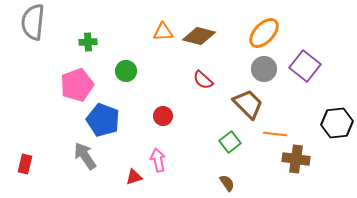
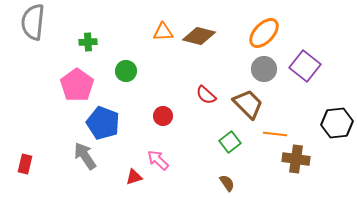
red semicircle: moved 3 px right, 15 px down
pink pentagon: rotated 16 degrees counterclockwise
blue pentagon: moved 3 px down
pink arrow: rotated 35 degrees counterclockwise
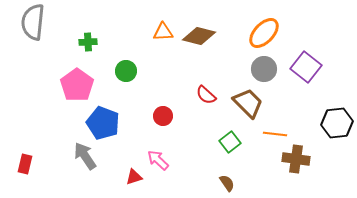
purple square: moved 1 px right, 1 px down
brown trapezoid: moved 1 px up
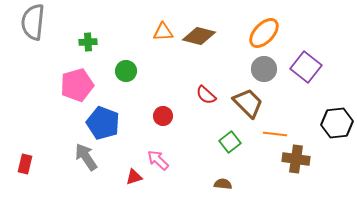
pink pentagon: rotated 20 degrees clockwise
gray arrow: moved 1 px right, 1 px down
brown semicircle: moved 4 px left, 1 px down; rotated 48 degrees counterclockwise
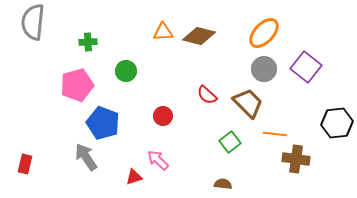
red semicircle: moved 1 px right
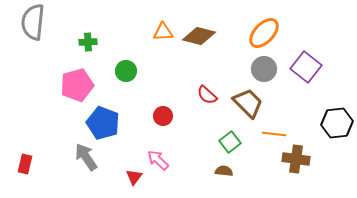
orange line: moved 1 px left
red triangle: rotated 36 degrees counterclockwise
brown semicircle: moved 1 px right, 13 px up
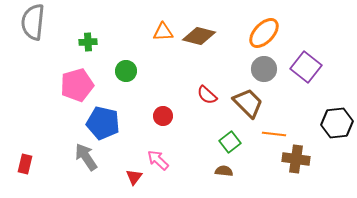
blue pentagon: rotated 8 degrees counterclockwise
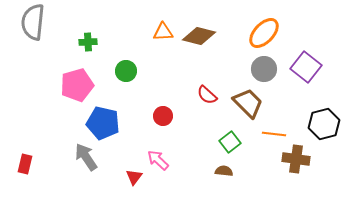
black hexagon: moved 13 px left, 1 px down; rotated 8 degrees counterclockwise
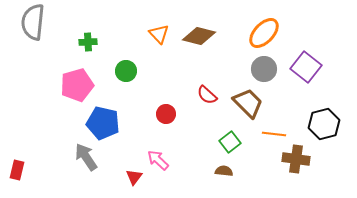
orange triangle: moved 4 px left, 2 px down; rotated 50 degrees clockwise
red circle: moved 3 px right, 2 px up
red rectangle: moved 8 px left, 6 px down
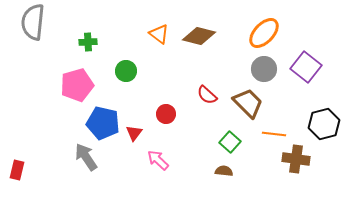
orange triangle: rotated 10 degrees counterclockwise
green square: rotated 10 degrees counterclockwise
red triangle: moved 44 px up
